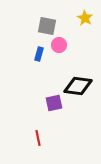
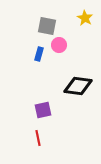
purple square: moved 11 px left, 7 px down
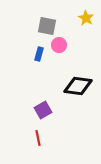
yellow star: moved 1 px right
purple square: rotated 18 degrees counterclockwise
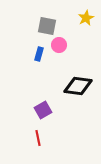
yellow star: rotated 14 degrees clockwise
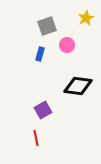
gray square: rotated 30 degrees counterclockwise
pink circle: moved 8 px right
blue rectangle: moved 1 px right
red line: moved 2 px left
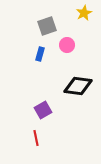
yellow star: moved 2 px left, 5 px up
